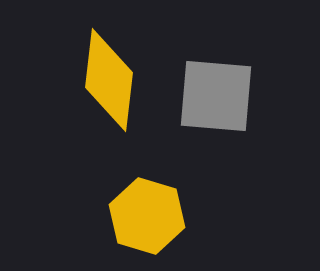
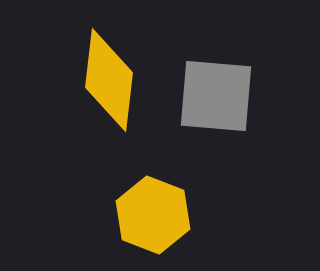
yellow hexagon: moved 6 px right, 1 px up; rotated 4 degrees clockwise
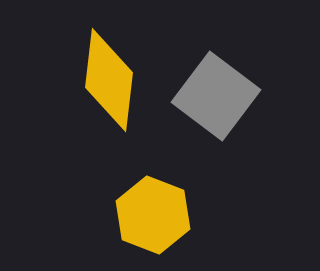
gray square: rotated 32 degrees clockwise
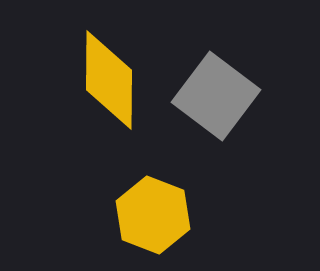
yellow diamond: rotated 6 degrees counterclockwise
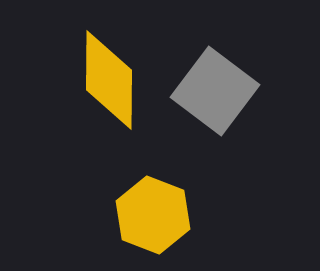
gray square: moved 1 px left, 5 px up
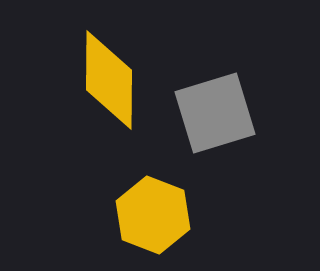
gray square: moved 22 px down; rotated 36 degrees clockwise
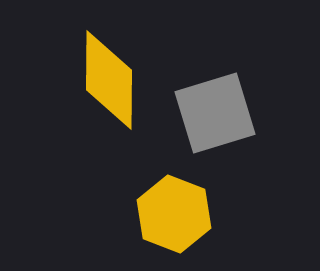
yellow hexagon: moved 21 px right, 1 px up
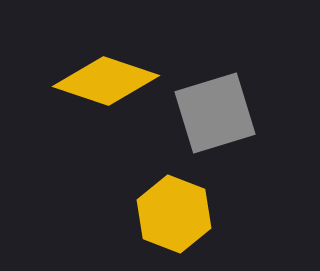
yellow diamond: moved 3 px left, 1 px down; rotated 72 degrees counterclockwise
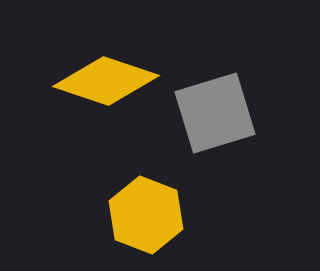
yellow hexagon: moved 28 px left, 1 px down
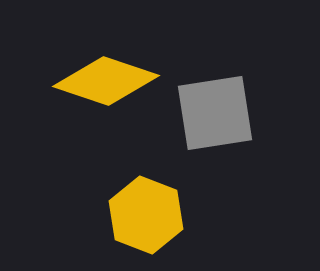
gray square: rotated 8 degrees clockwise
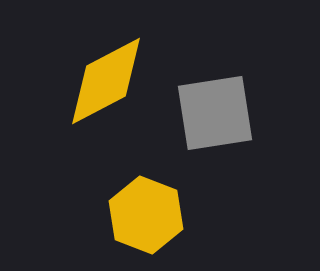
yellow diamond: rotated 46 degrees counterclockwise
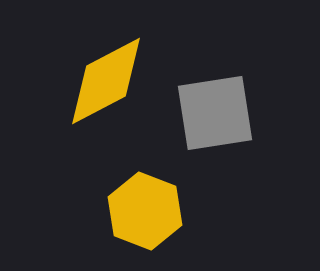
yellow hexagon: moved 1 px left, 4 px up
